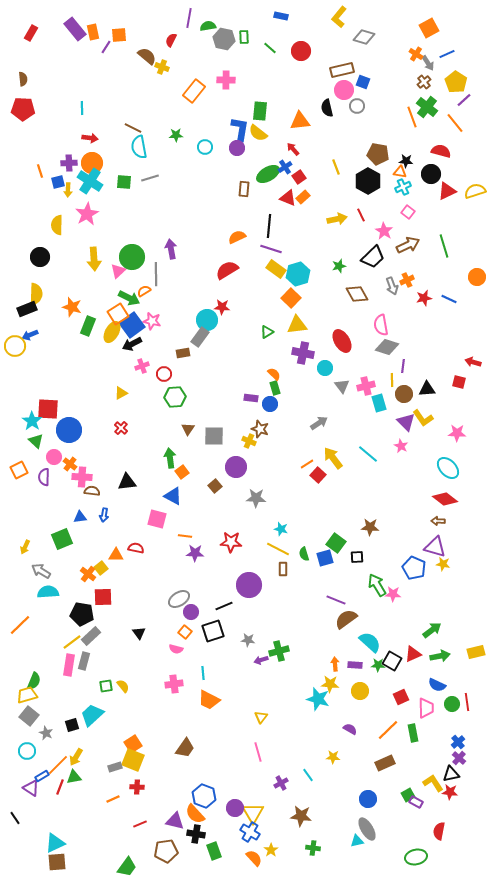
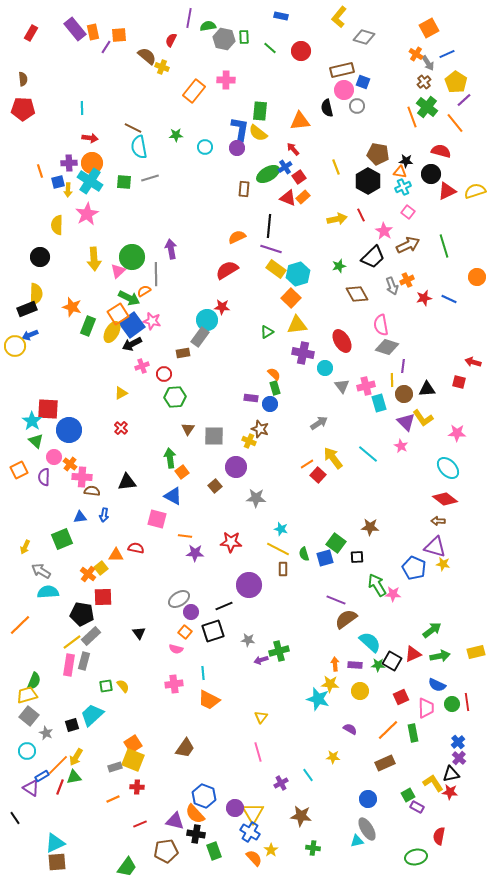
purple rectangle at (416, 802): moved 1 px right, 5 px down
red semicircle at (439, 831): moved 5 px down
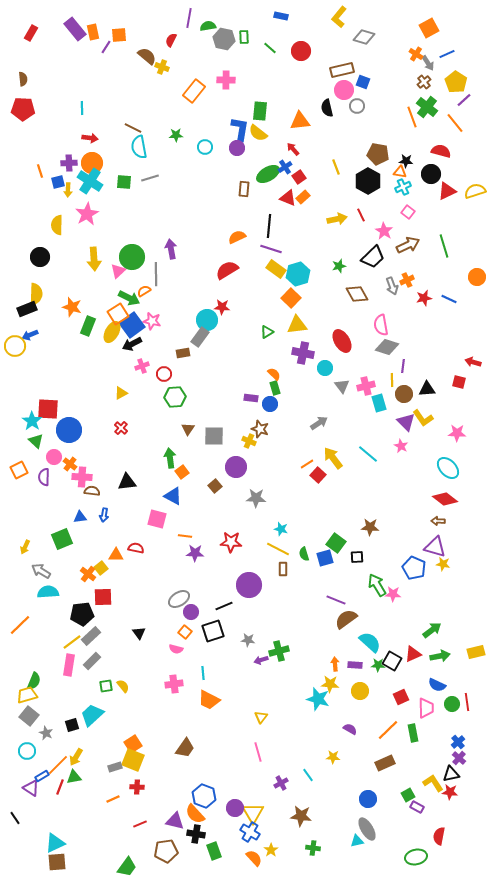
black pentagon at (82, 614): rotated 15 degrees counterclockwise
gray rectangle at (84, 661): moved 8 px right; rotated 30 degrees clockwise
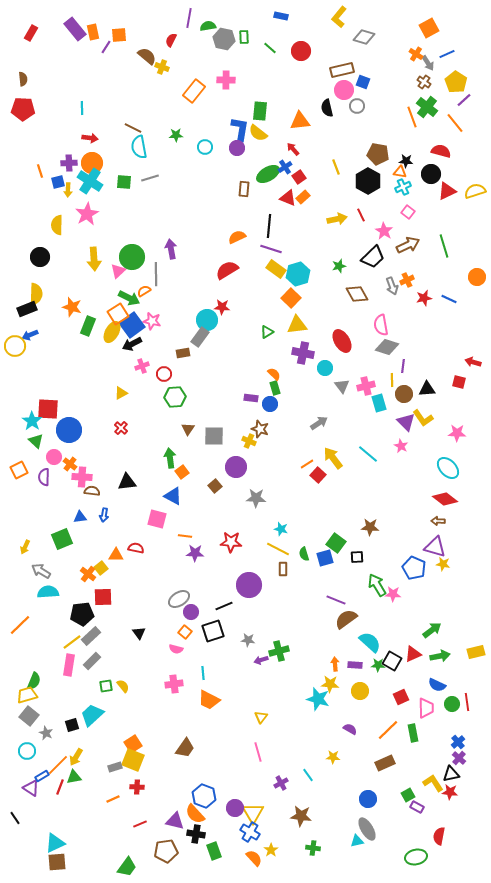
brown cross at (424, 82): rotated 16 degrees counterclockwise
